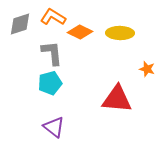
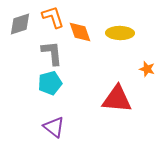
orange L-shape: rotated 40 degrees clockwise
orange diamond: rotated 45 degrees clockwise
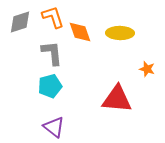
gray diamond: moved 2 px up
cyan pentagon: moved 3 px down
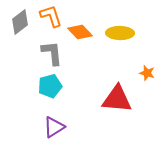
orange L-shape: moved 2 px left, 1 px up
gray diamond: rotated 20 degrees counterclockwise
orange diamond: rotated 25 degrees counterclockwise
orange star: moved 4 px down
purple triangle: rotated 50 degrees clockwise
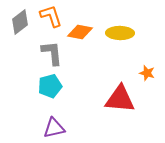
orange diamond: rotated 35 degrees counterclockwise
red triangle: moved 3 px right
purple triangle: moved 1 px down; rotated 20 degrees clockwise
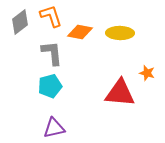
red triangle: moved 6 px up
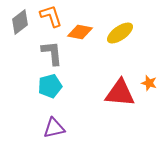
yellow ellipse: rotated 36 degrees counterclockwise
orange star: moved 2 px right, 10 px down
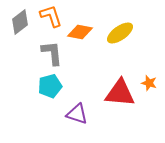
purple triangle: moved 23 px right, 14 px up; rotated 30 degrees clockwise
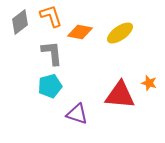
red triangle: moved 2 px down
